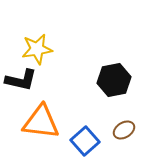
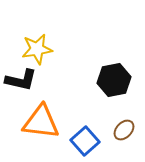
brown ellipse: rotated 15 degrees counterclockwise
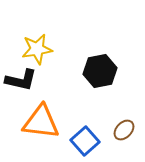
black hexagon: moved 14 px left, 9 px up
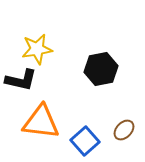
black hexagon: moved 1 px right, 2 px up
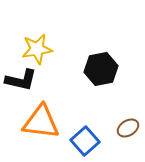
brown ellipse: moved 4 px right, 2 px up; rotated 15 degrees clockwise
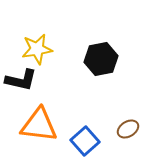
black hexagon: moved 10 px up
orange triangle: moved 2 px left, 3 px down
brown ellipse: moved 1 px down
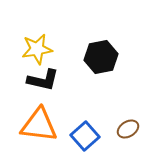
black hexagon: moved 2 px up
black L-shape: moved 22 px right
blue square: moved 5 px up
